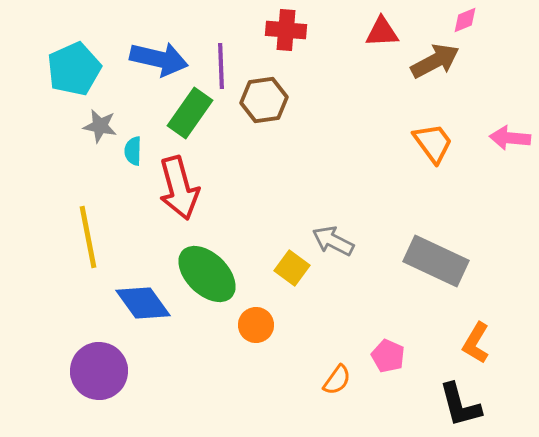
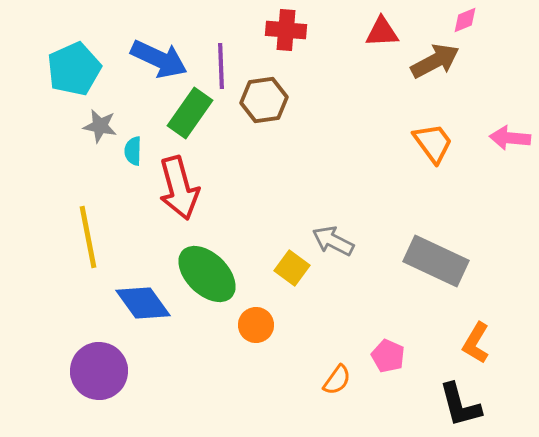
blue arrow: rotated 12 degrees clockwise
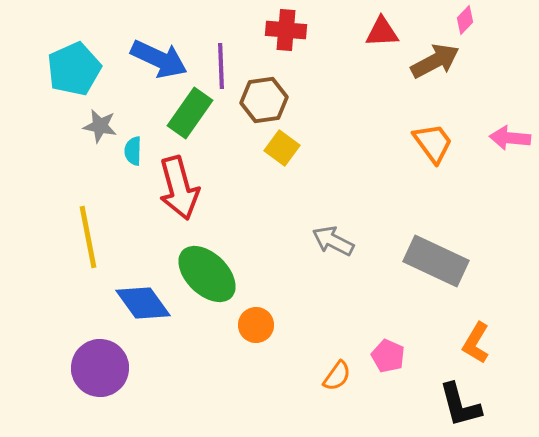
pink diamond: rotated 24 degrees counterclockwise
yellow square: moved 10 px left, 120 px up
purple circle: moved 1 px right, 3 px up
orange semicircle: moved 4 px up
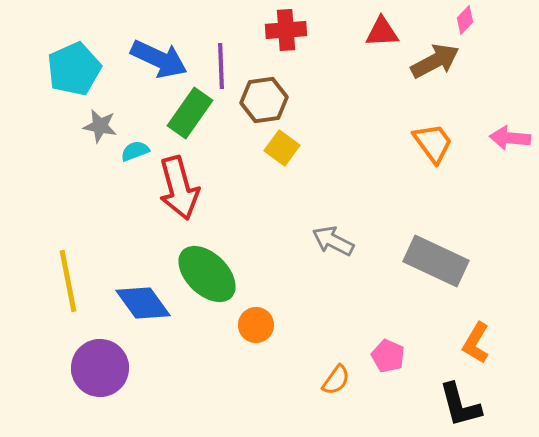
red cross: rotated 9 degrees counterclockwise
cyan semicircle: moved 2 px right; rotated 68 degrees clockwise
yellow line: moved 20 px left, 44 px down
orange semicircle: moved 1 px left, 4 px down
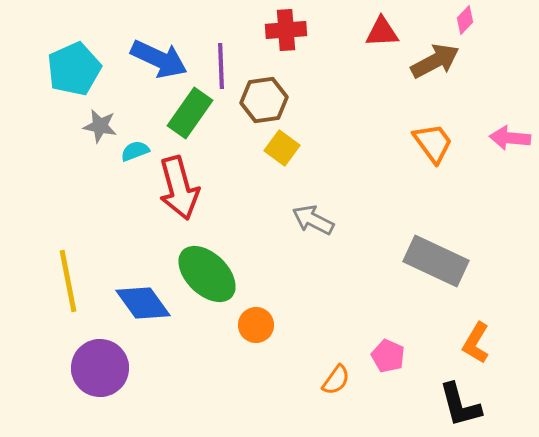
gray arrow: moved 20 px left, 21 px up
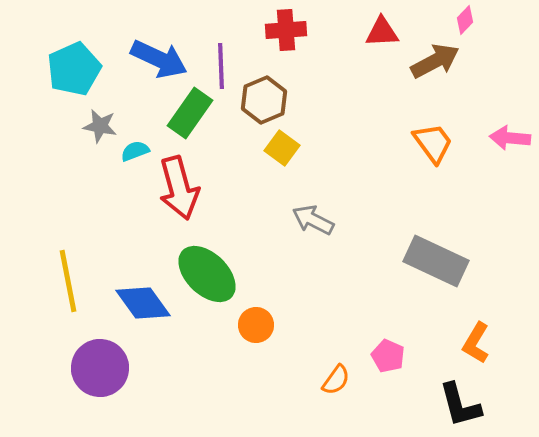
brown hexagon: rotated 15 degrees counterclockwise
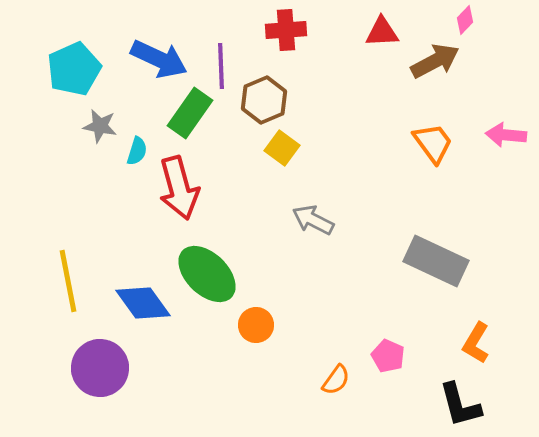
pink arrow: moved 4 px left, 3 px up
cyan semicircle: moved 2 px right; rotated 128 degrees clockwise
